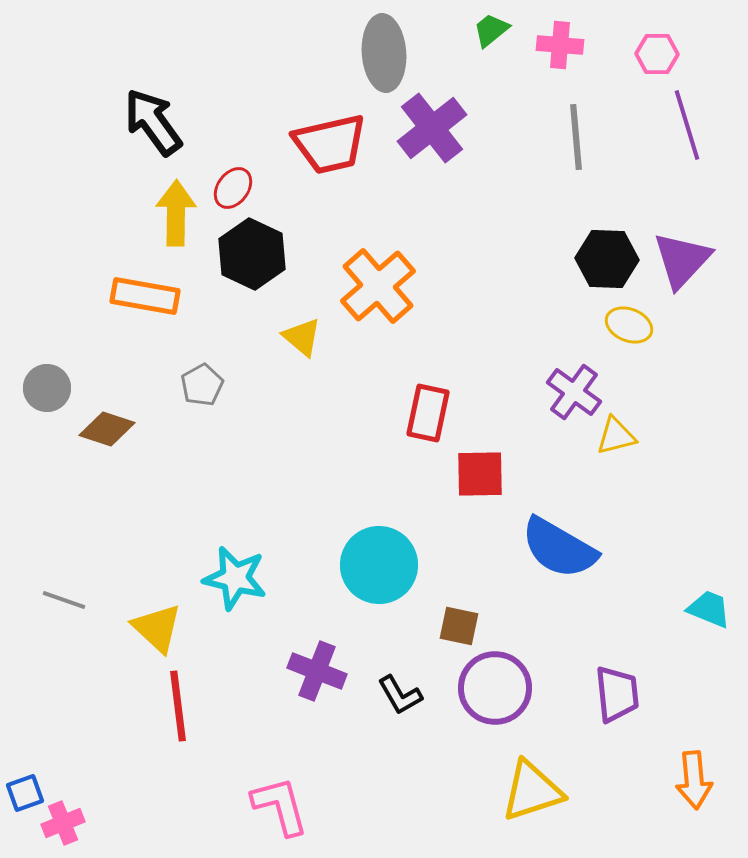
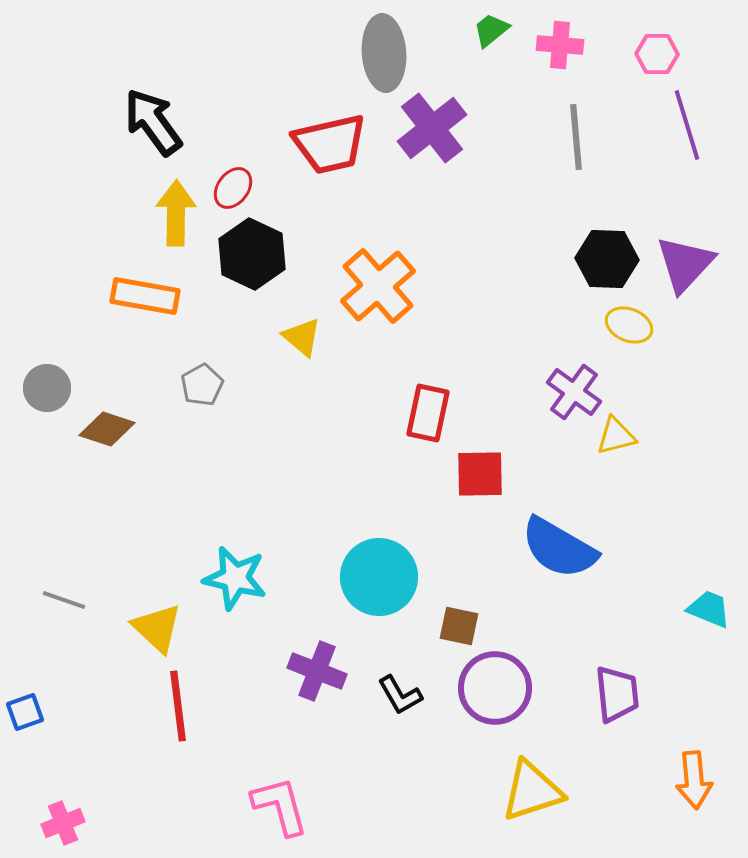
purple triangle at (682, 260): moved 3 px right, 4 px down
cyan circle at (379, 565): moved 12 px down
blue square at (25, 793): moved 81 px up
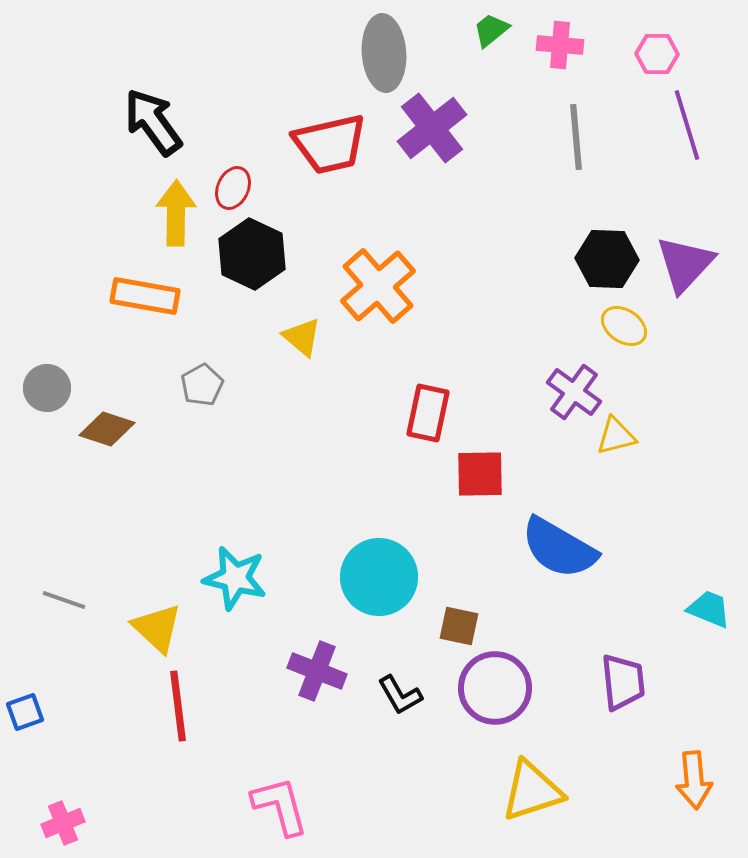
red ellipse at (233, 188): rotated 12 degrees counterclockwise
yellow ellipse at (629, 325): moved 5 px left, 1 px down; rotated 12 degrees clockwise
purple trapezoid at (617, 694): moved 6 px right, 12 px up
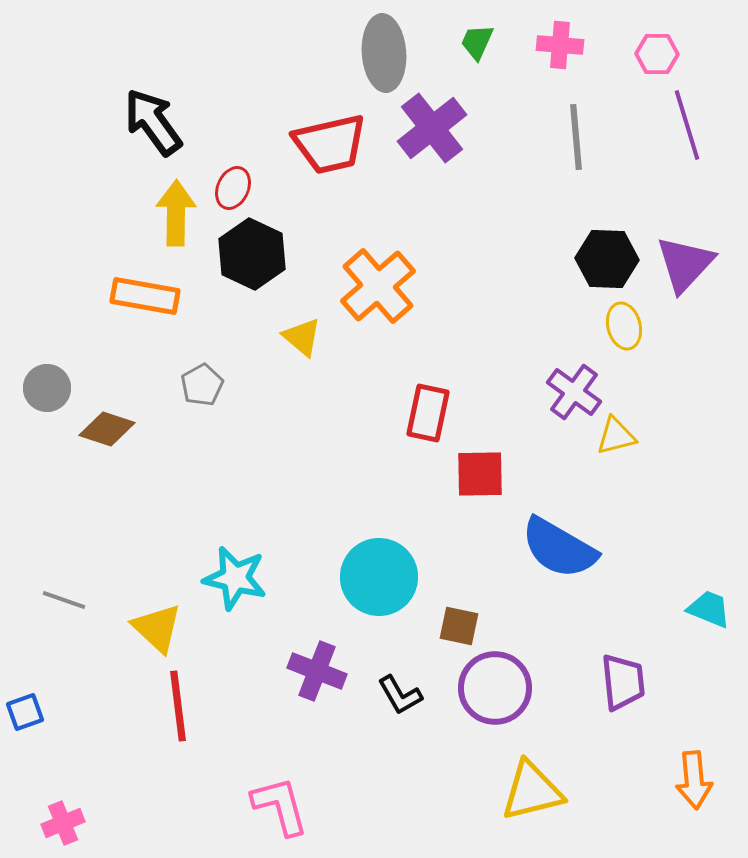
green trapezoid at (491, 30): moved 14 px left, 12 px down; rotated 27 degrees counterclockwise
yellow ellipse at (624, 326): rotated 42 degrees clockwise
yellow triangle at (532, 791): rotated 4 degrees clockwise
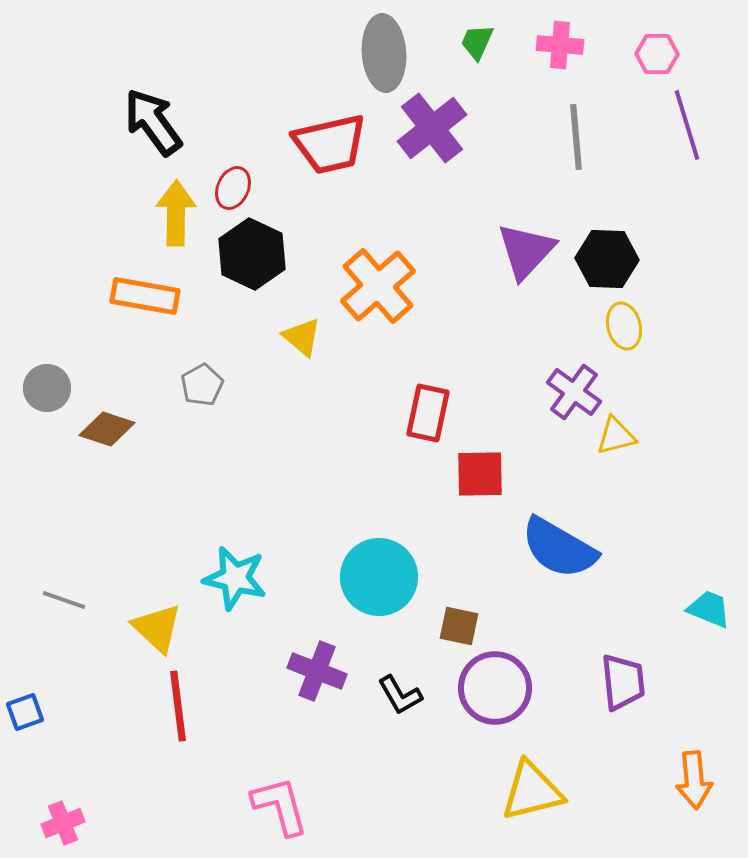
purple triangle at (685, 264): moved 159 px left, 13 px up
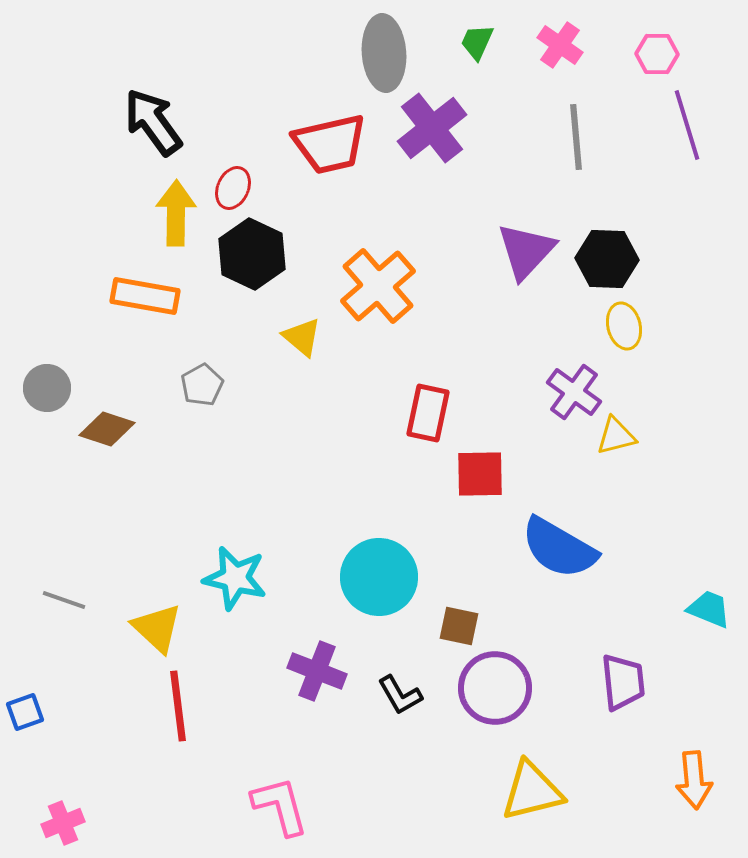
pink cross at (560, 45): rotated 30 degrees clockwise
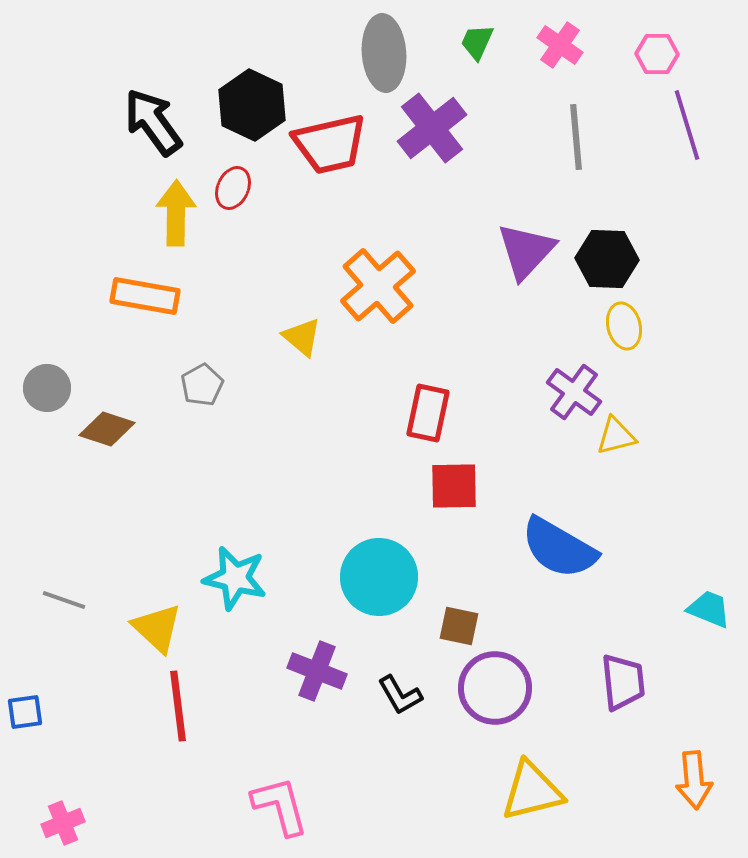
black hexagon at (252, 254): moved 149 px up
red square at (480, 474): moved 26 px left, 12 px down
blue square at (25, 712): rotated 12 degrees clockwise
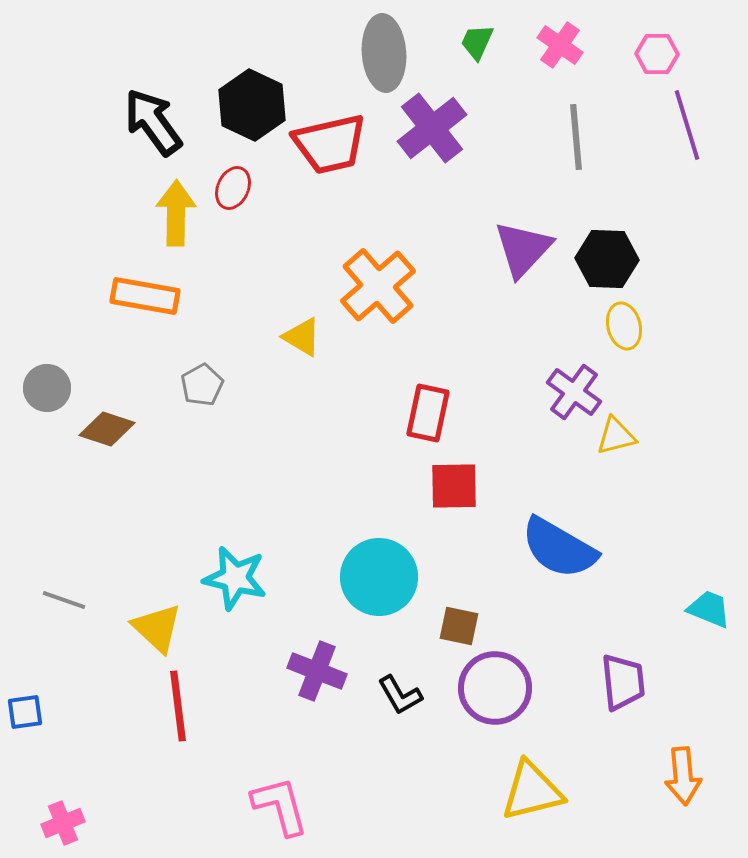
purple triangle at (526, 251): moved 3 px left, 2 px up
yellow triangle at (302, 337): rotated 9 degrees counterclockwise
orange arrow at (694, 780): moved 11 px left, 4 px up
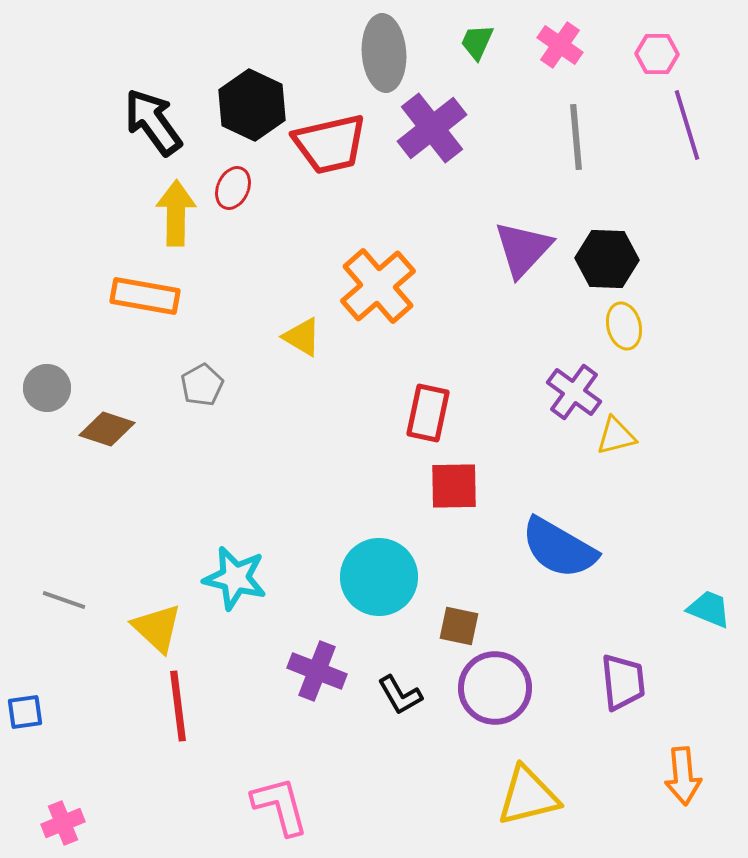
yellow triangle at (532, 791): moved 4 px left, 5 px down
